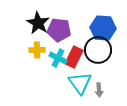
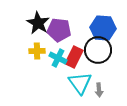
yellow cross: moved 1 px down
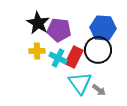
gray arrow: rotated 48 degrees counterclockwise
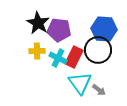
blue hexagon: moved 1 px right, 1 px down
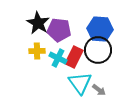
blue hexagon: moved 4 px left
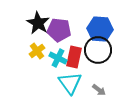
yellow cross: rotated 35 degrees counterclockwise
red rectangle: rotated 15 degrees counterclockwise
cyan triangle: moved 10 px left
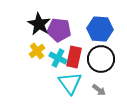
black star: moved 1 px right, 1 px down
black circle: moved 3 px right, 9 px down
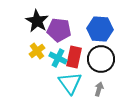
black star: moved 2 px left, 3 px up
gray arrow: moved 1 px up; rotated 112 degrees counterclockwise
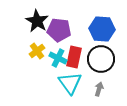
blue hexagon: moved 2 px right
